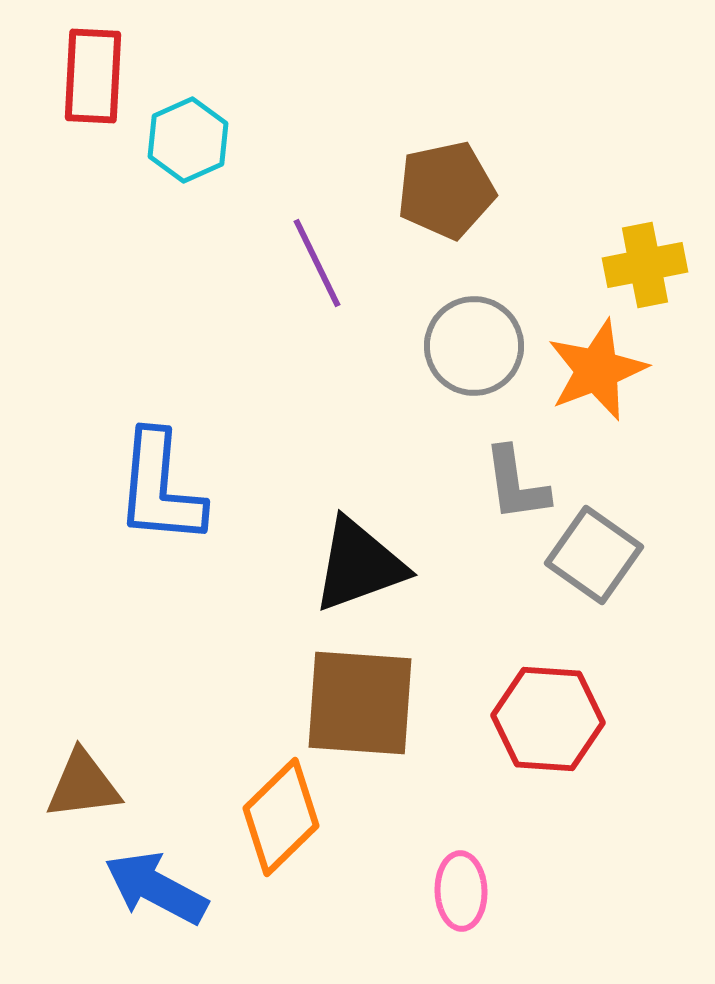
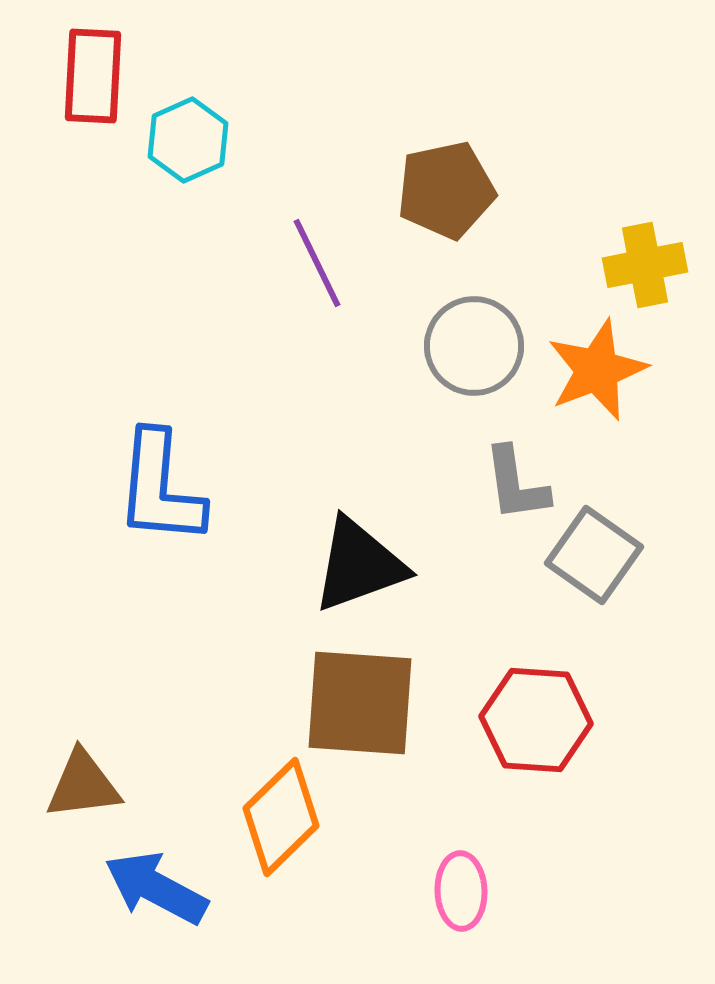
red hexagon: moved 12 px left, 1 px down
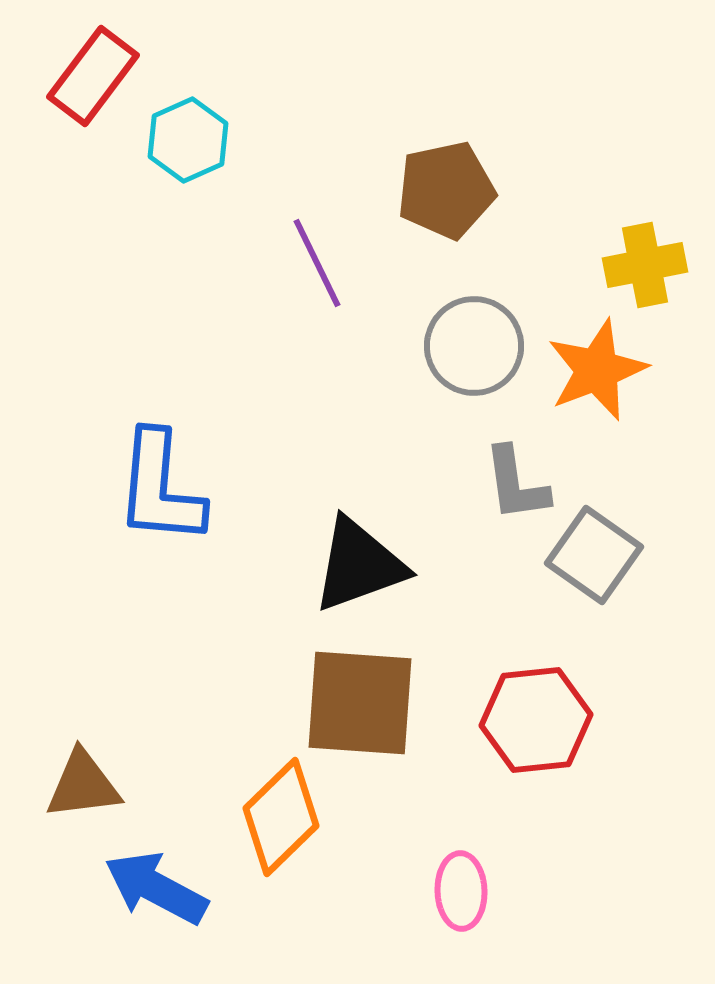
red rectangle: rotated 34 degrees clockwise
red hexagon: rotated 10 degrees counterclockwise
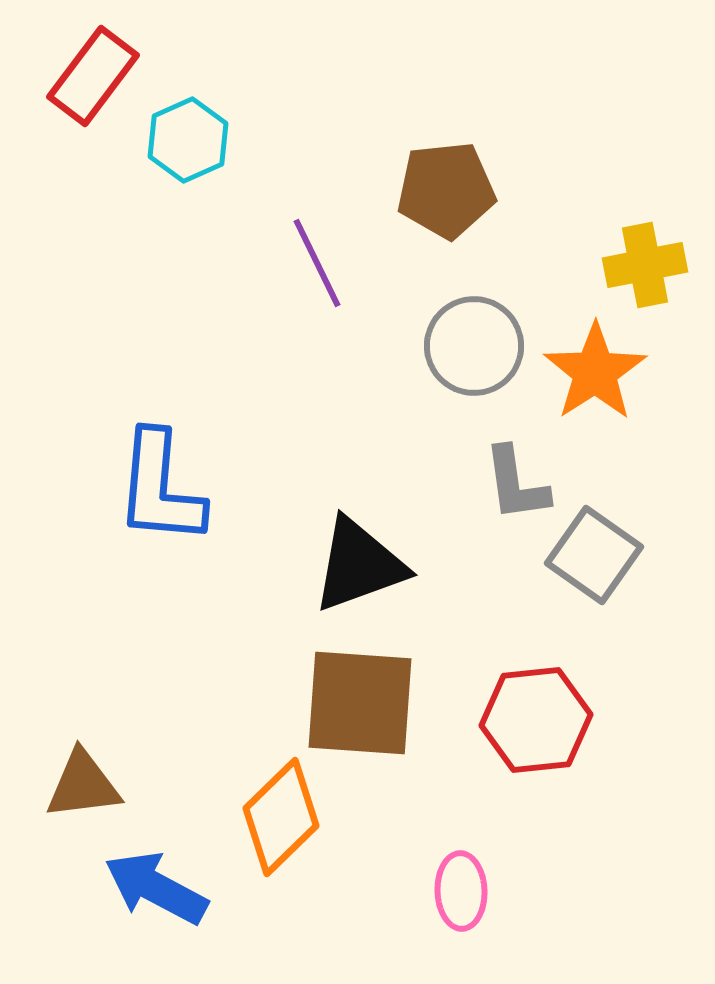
brown pentagon: rotated 6 degrees clockwise
orange star: moved 2 px left, 2 px down; rotated 12 degrees counterclockwise
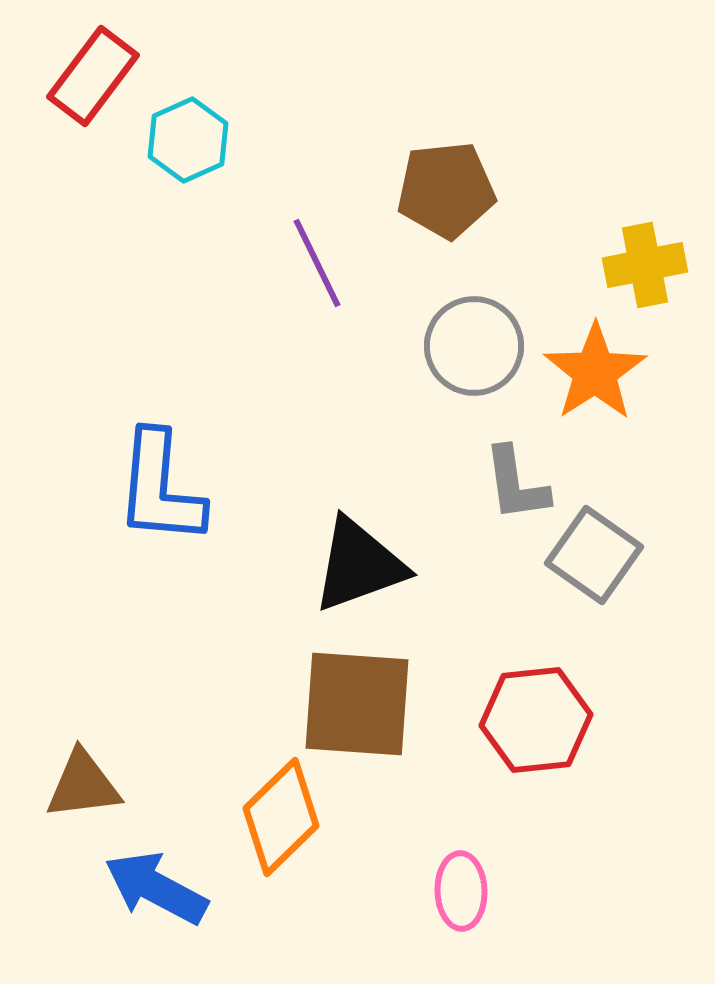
brown square: moved 3 px left, 1 px down
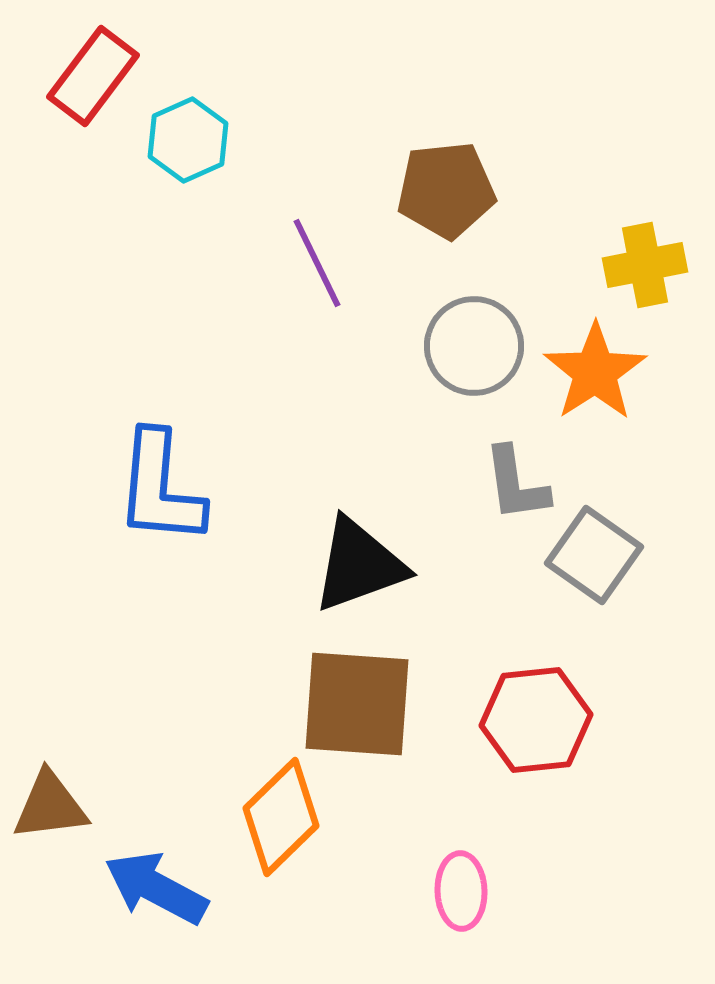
brown triangle: moved 33 px left, 21 px down
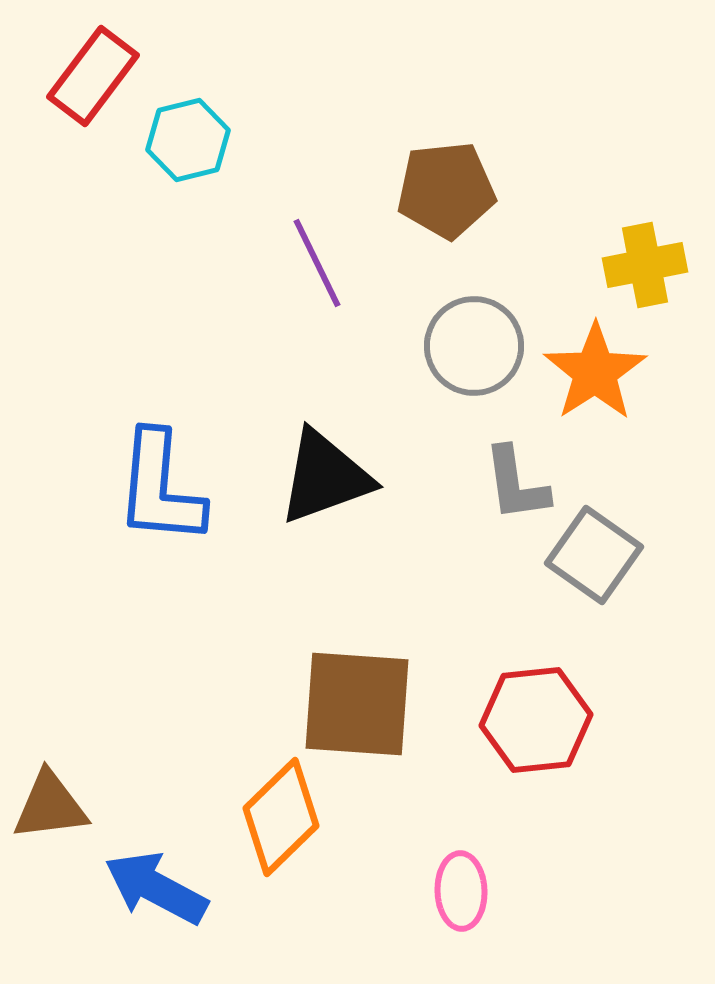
cyan hexagon: rotated 10 degrees clockwise
black triangle: moved 34 px left, 88 px up
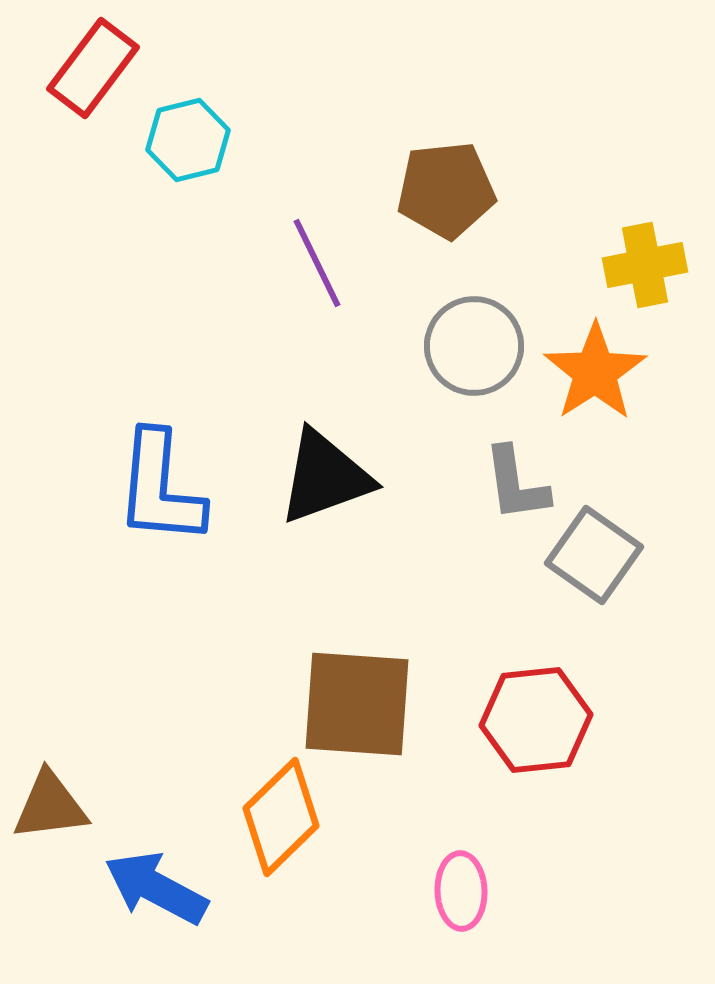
red rectangle: moved 8 px up
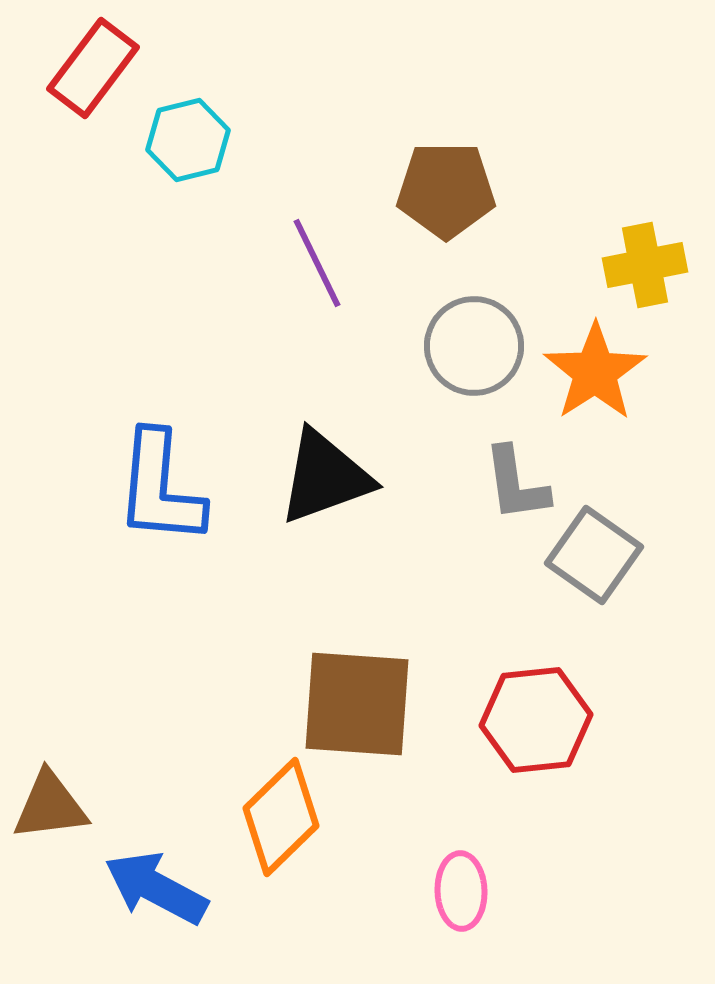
brown pentagon: rotated 6 degrees clockwise
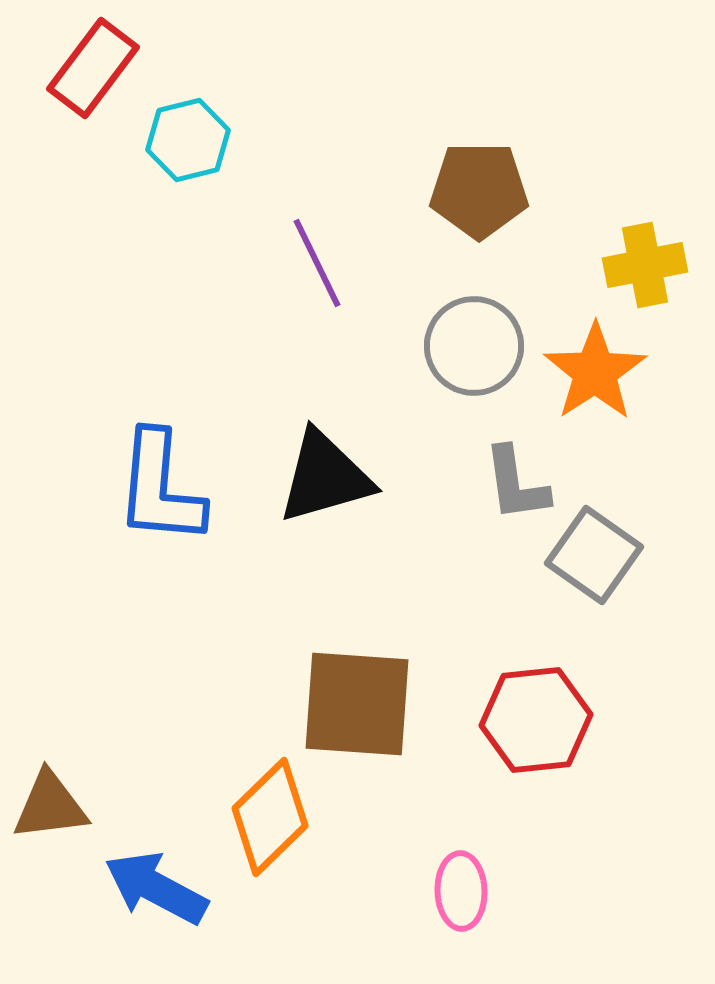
brown pentagon: moved 33 px right
black triangle: rotated 4 degrees clockwise
orange diamond: moved 11 px left
